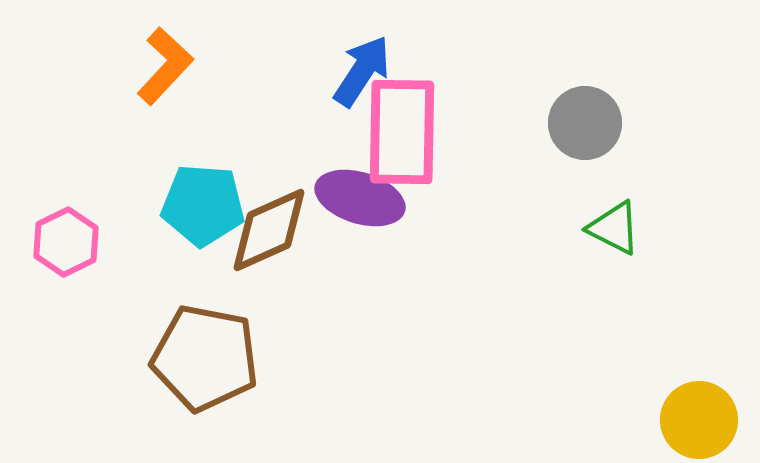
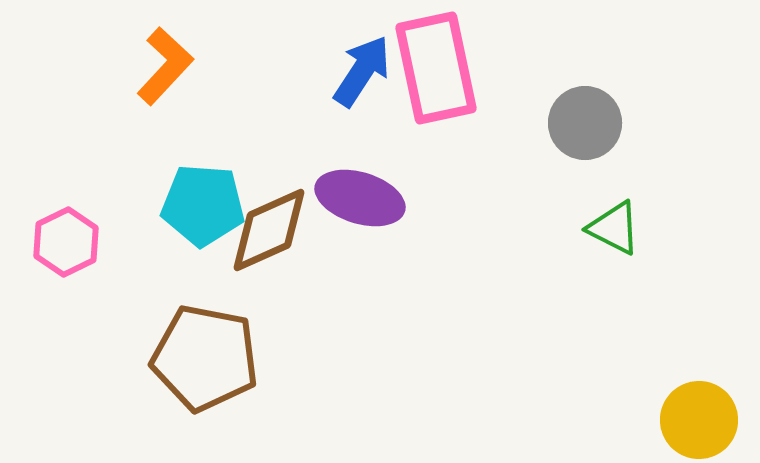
pink rectangle: moved 34 px right, 64 px up; rotated 13 degrees counterclockwise
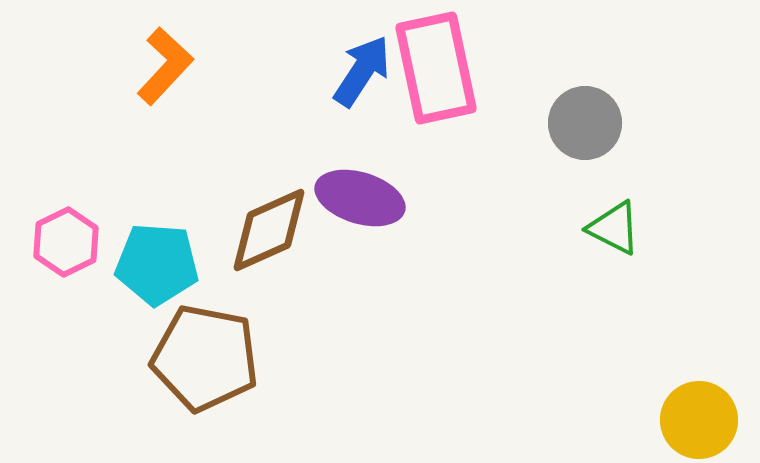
cyan pentagon: moved 46 px left, 59 px down
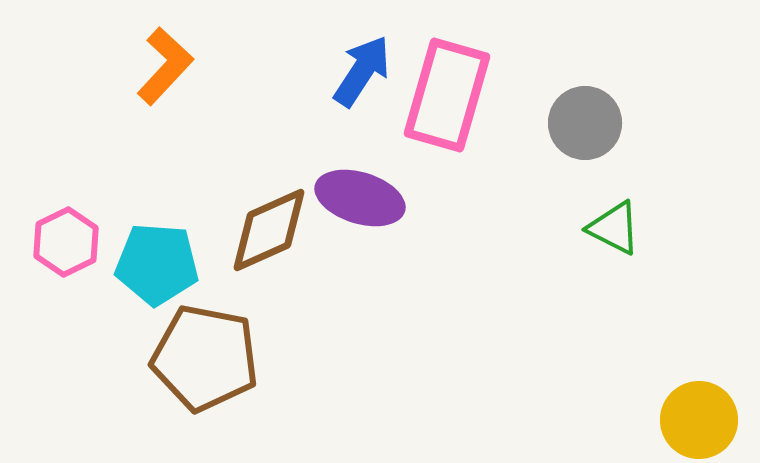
pink rectangle: moved 11 px right, 27 px down; rotated 28 degrees clockwise
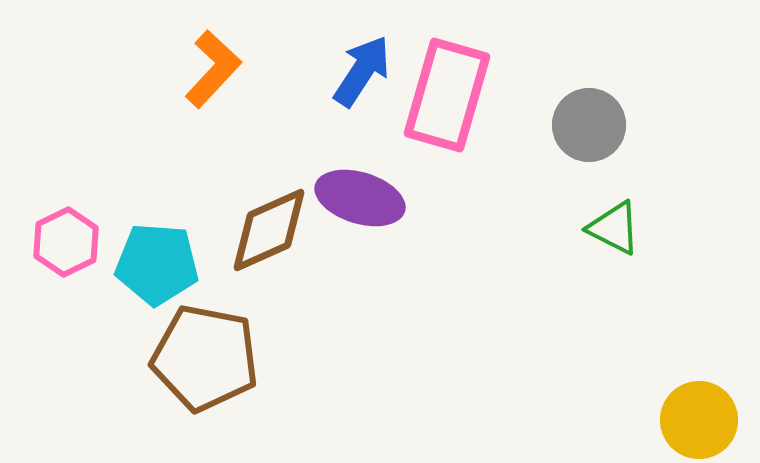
orange L-shape: moved 48 px right, 3 px down
gray circle: moved 4 px right, 2 px down
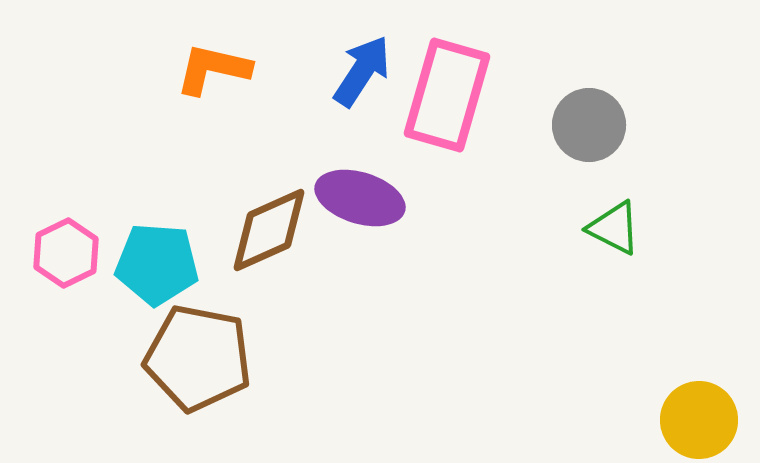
orange L-shape: rotated 120 degrees counterclockwise
pink hexagon: moved 11 px down
brown pentagon: moved 7 px left
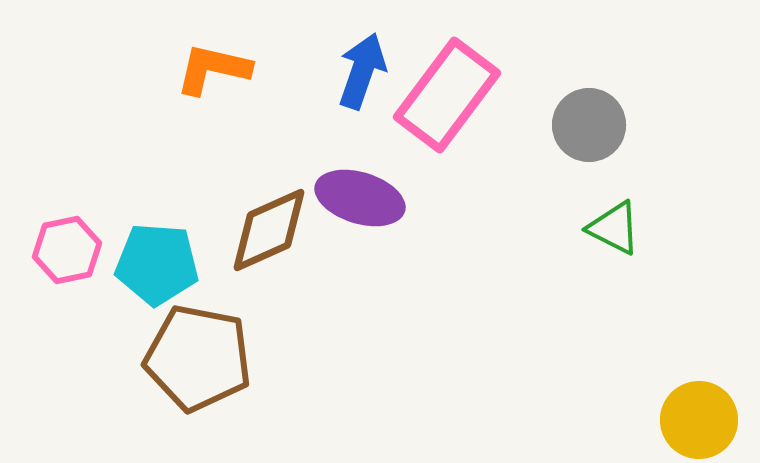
blue arrow: rotated 14 degrees counterclockwise
pink rectangle: rotated 21 degrees clockwise
pink hexagon: moved 1 px right, 3 px up; rotated 14 degrees clockwise
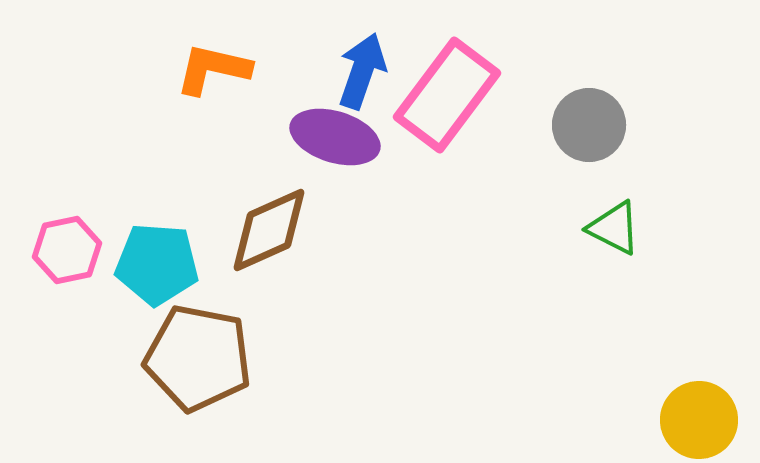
purple ellipse: moved 25 px left, 61 px up
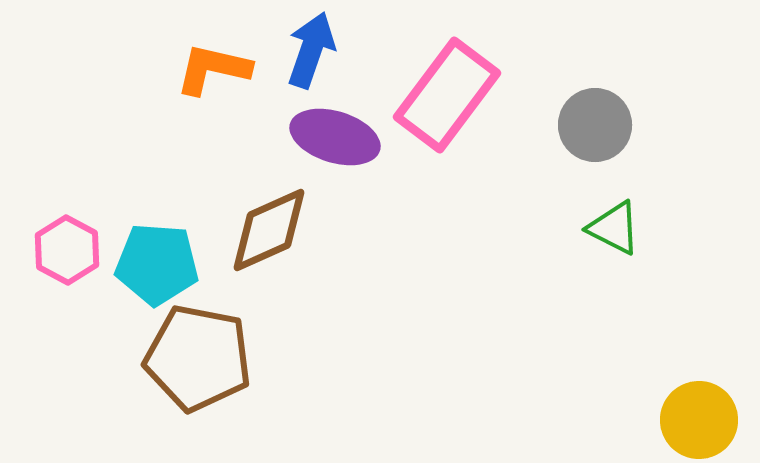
blue arrow: moved 51 px left, 21 px up
gray circle: moved 6 px right
pink hexagon: rotated 20 degrees counterclockwise
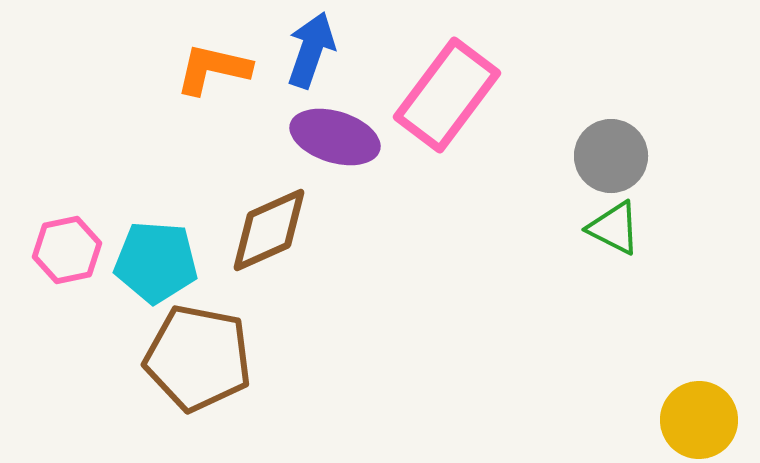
gray circle: moved 16 px right, 31 px down
pink hexagon: rotated 20 degrees clockwise
cyan pentagon: moved 1 px left, 2 px up
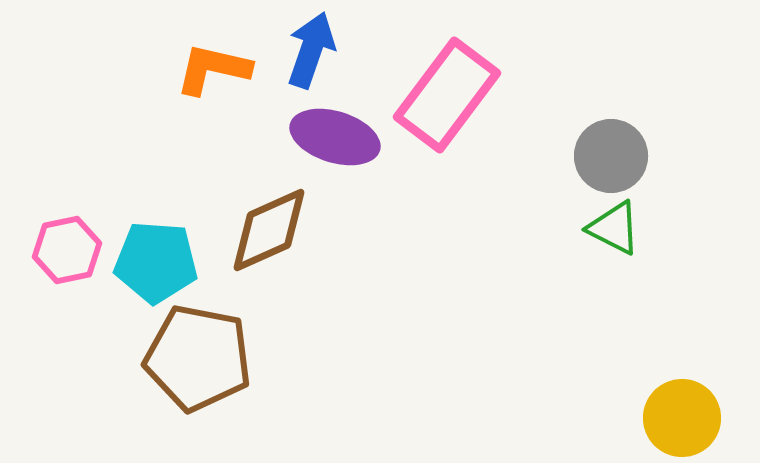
yellow circle: moved 17 px left, 2 px up
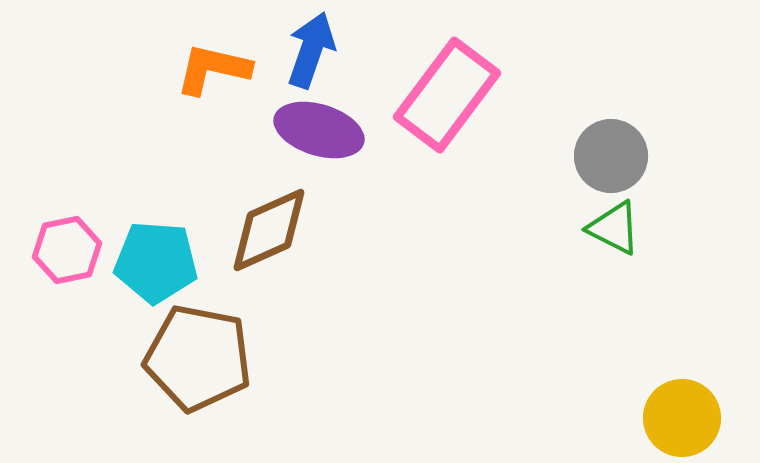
purple ellipse: moved 16 px left, 7 px up
